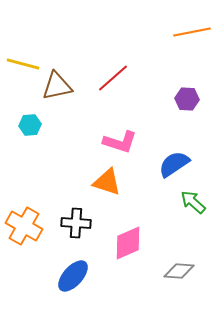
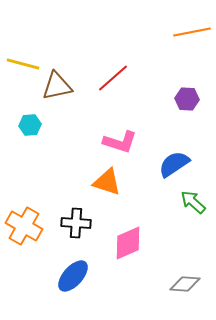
gray diamond: moved 6 px right, 13 px down
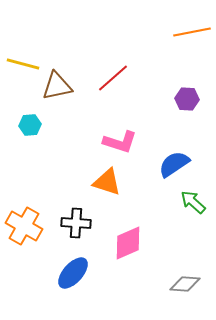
blue ellipse: moved 3 px up
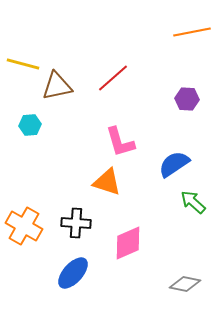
pink L-shape: rotated 56 degrees clockwise
gray diamond: rotated 8 degrees clockwise
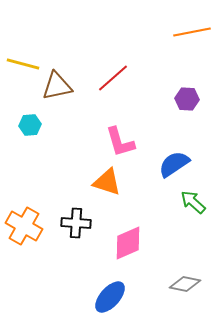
blue ellipse: moved 37 px right, 24 px down
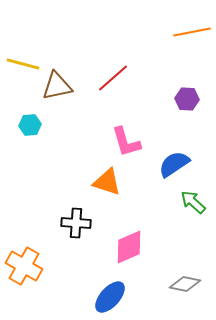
pink L-shape: moved 6 px right
orange cross: moved 40 px down
pink diamond: moved 1 px right, 4 px down
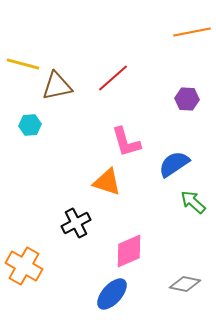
black cross: rotated 32 degrees counterclockwise
pink diamond: moved 4 px down
blue ellipse: moved 2 px right, 3 px up
